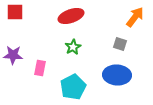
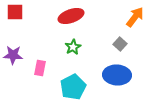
gray square: rotated 24 degrees clockwise
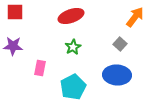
purple star: moved 9 px up
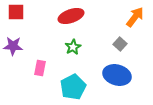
red square: moved 1 px right
blue ellipse: rotated 12 degrees clockwise
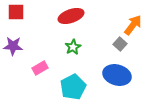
orange arrow: moved 2 px left, 8 px down
pink rectangle: rotated 49 degrees clockwise
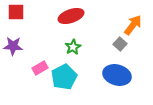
cyan pentagon: moved 9 px left, 10 px up
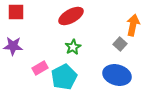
red ellipse: rotated 10 degrees counterclockwise
orange arrow: rotated 25 degrees counterclockwise
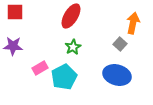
red square: moved 1 px left
red ellipse: rotated 30 degrees counterclockwise
orange arrow: moved 2 px up
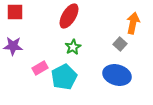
red ellipse: moved 2 px left
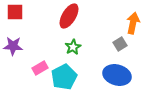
gray square: rotated 16 degrees clockwise
